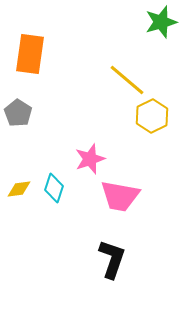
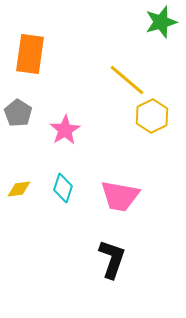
pink star: moved 25 px left, 29 px up; rotated 12 degrees counterclockwise
cyan diamond: moved 9 px right
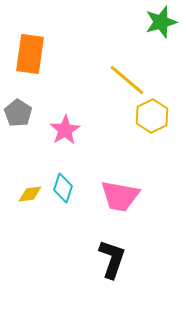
yellow diamond: moved 11 px right, 5 px down
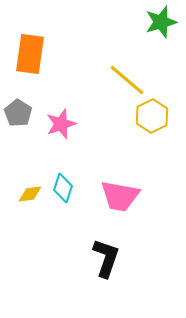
pink star: moved 4 px left, 6 px up; rotated 12 degrees clockwise
black L-shape: moved 6 px left, 1 px up
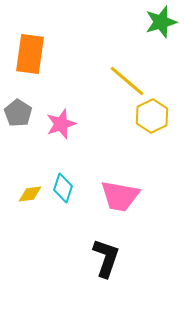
yellow line: moved 1 px down
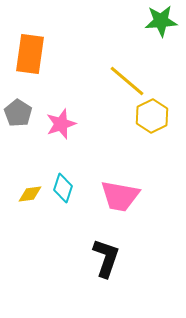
green star: moved 1 px up; rotated 12 degrees clockwise
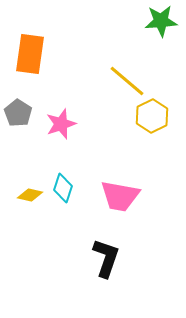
yellow diamond: moved 1 px down; rotated 20 degrees clockwise
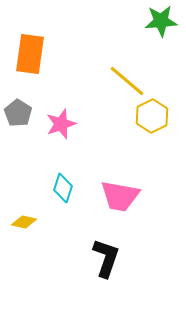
yellow diamond: moved 6 px left, 27 px down
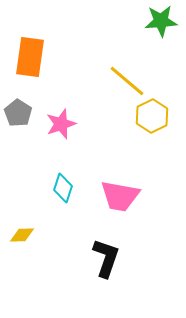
orange rectangle: moved 3 px down
yellow diamond: moved 2 px left, 13 px down; rotated 15 degrees counterclockwise
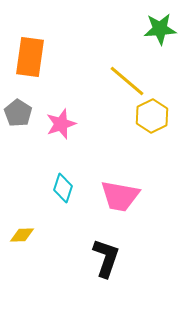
green star: moved 1 px left, 8 px down
